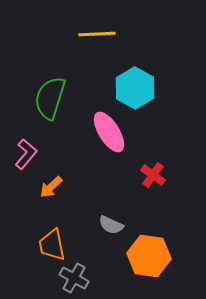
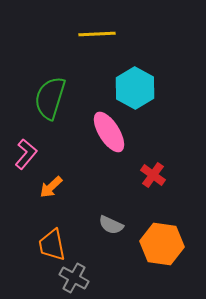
orange hexagon: moved 13 px right, 12 px up
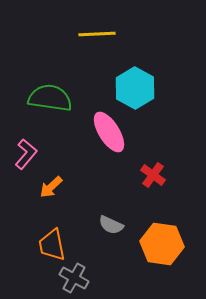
green semicircle: rotated 81 degrees clockwise
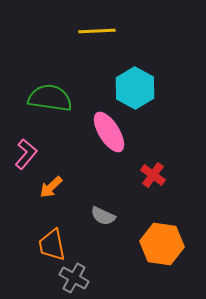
yellow line: moved 3 px up
gray semicircle: moved 8 px left, 9 px up
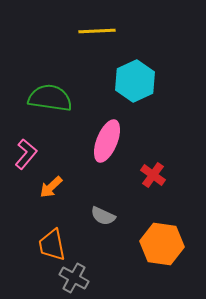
cyan hexagon: moved 7 px up; rotated 6 degrees clockwise
pink ellipse: moved 2 px left, 9 px down; rotated 54 degrees clockwise
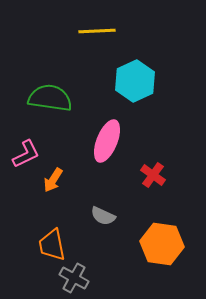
pink L-shape: rotated 24 degrees clockwise
orange arrow: moved 2 px right, 7 px up; rotated 15 degrees counterclockwise
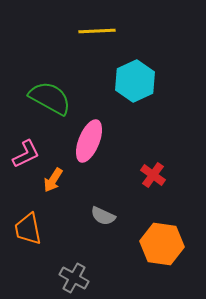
green semicircle: rotated 21 degrees clockwise
pink ellipse: moved 18 px left
orange trapezoid: moved 24 px left, 16 px up
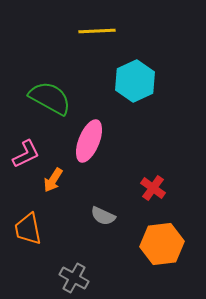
red cross: moved 13 px down
orange hexagon: rotated 15 degrees counterclockwise
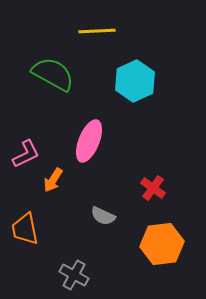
green semicircle: moved 3 px right, 24 px up
orange trapezoid: moved 3 px left
gray cross: moved 3 px up
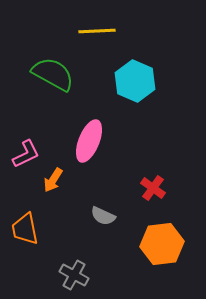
cyan hexagon: rotated 12 degrees counterclockwise
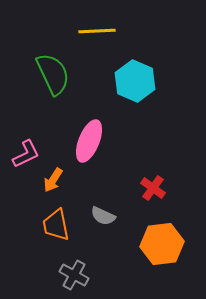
green semicircle: rotated 36 degrees clockwise
orange trapezoid: moved 31 px right, 4 px up
